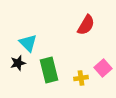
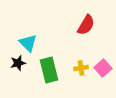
yellow cross: moved 10 px up
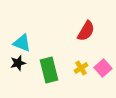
red semicircle: moved 6 px down
cyan triangle: moved 6 px left; rotated 24 degrees counterclockwise
yellow cross: rotated 24 degrees counterclockwise
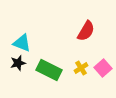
green rectangle: rotated 50 degrees counterclockwise
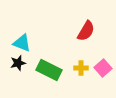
yellow cross: rotated 32 degrees clockwise
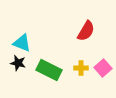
black star: rotated 28 degrees clockwise
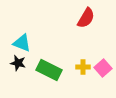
red semicircle: moved 13 px up
yellow cross: moved 2 px right, 1 px up
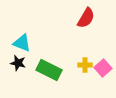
yellow cross: moved 2 px right, 2 px up
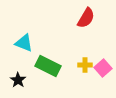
cyan triangle: moved 2 px right
black star: moved 17 px down; rotated 21 degrees clockwise
green rectangle: moved 1 px left, 4 px up
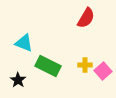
pink square: moved 3 px down
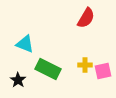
cyan triangle: moved 1 px right, 1 px down
green rectangle: moved 3 px down
pink square: rotated 30 degrees clockwise
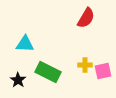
cyan triangle: rotated 18 degrees counterclockwise
green rectangle: moved 3 px down
